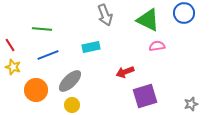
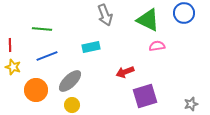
red line: rotated 32 degrees clockwise
blue line: moved 1 px left, 1 px down
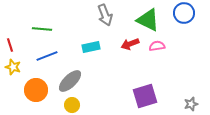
red line: rotated 16 degrees counterclockwise
red arrow: moved 5 px right, 28 px up
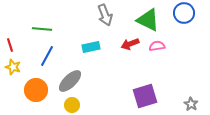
blue line: rotated 40 degrees counterclockwise
gray star: rotated 24 degrees counterclockwise
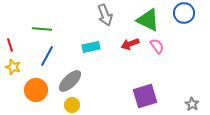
pink semicircle: rotated 63 degrees clockwise
gray star: moved 1 px right
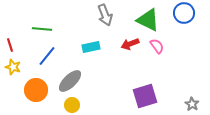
blue line: rotated 10 degrees clockwise
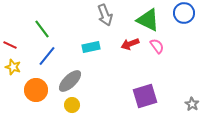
green line: rotated 48 degrees clockwise
red line: rotated 48 degrees counterclockwise
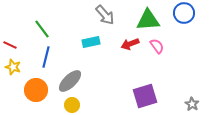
gray arrow: rotated 20 degrees counterclockwise
green triangle: rotated 30 degrees counterclockwise
cyan rectangle: moved 5 px up
blue line: moved 1 px left, 1 px down; rotated 25 degrees counterclockwise
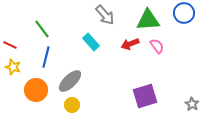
cyan rectangle: rotated 60 degrees clockwise
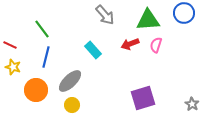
cyan rectangle: moved 2 px right, 8 px down
pink semicircle: moved 1 px left, 1 px up; rotated 126 degrees counterclockwise
purple square: moved 2 px left, 2 px down
